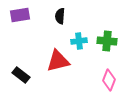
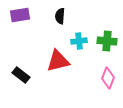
pink diamond: moved 1 px left, 2 px up
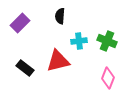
purple rectangle: moved 8 px down; rotated 36 degrees counterclockwise
green cross: rotated 18 degrees clockwise
black rectangle: moved 4 px right, 7 px up
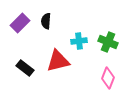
black semicircle: moved 14 px left, 5 px down
green cross: moved 1 px right, 1 px down
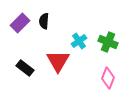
black semicircle: moved 2 px left
cyan cross: rotated 28 degrees counterclockwise
red triangle: rotated 45 degrees counterclockwise
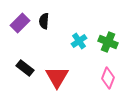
red triangle: moved 1 px left, 16 px down
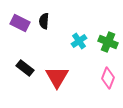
purple rectangle: rotated 72 degrees clockwise
